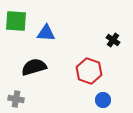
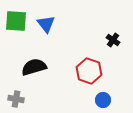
blue triangle: moved 9 px up; rotated 48 degrees clockwise
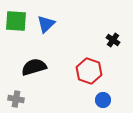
blue triangle: rotated 24 degrees clockwise
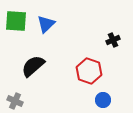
black cross: rotated 32 degrees clockwise
black semicircle: moved 1 px left, 1 px up; rotated 25 degrees counterclockwise
gray cross: moved 1 px left, 2 px down; rotated 14 degrees clockwise
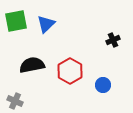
green square: rotated 15 degrees counterclockwise
black semicircle: moved 1 px left, 1 px up; rotated 30 degrees clockwise
red hexagon: moved 19 px left; rotated 10 degrees clockwise
blue circle: moved 15 px up
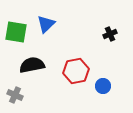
green square: moved 11 px down; rotated 20 degrees clockwise
black cross: moved 3 px left, 6 px up
red hexagon: moved 6 px right; rotated 20 degrees clockwise
blue circle: moved 1 px down
gray cross: moved 6 px up
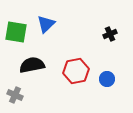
blue circle: moved 4 px right, 7 px up
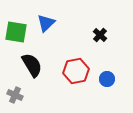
blue triangle: moved 1 px up
black cross: moved 10 px left, 1 px down; rotated 24 degrees counterclockwise
black semicircle: rotated 70 degrees clockwise
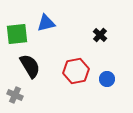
blue triangle: rotated 30 degrees clockwise
green square: moved 1 px right, 2 px down; rotated 15 degrees counterclockwise
black semicircle: moved 2 px left, 1 px down
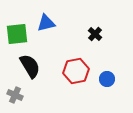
black cross: moved 5 px left, 1 px up
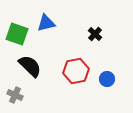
green square: rotated 25 degrees clockwise
black semicircle: rotated 15 degrees counterclockwise
